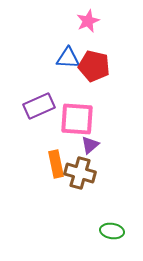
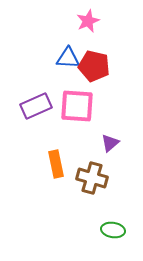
purple rectangle: moved 3 px left
pink square: moved 13 px up
purple triangle: moved 20 px right, 2 px up
brown cross: moved 12 px right, 5 px down
green ellipse: moved 1 px right, 1 px up
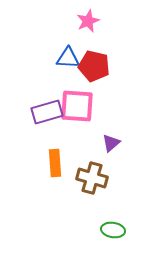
purple rectangle: moved 11 px right, 6 px down; rotated 8 degrees clockwise
purple triangle: moved 1 px right
orange rectangle: moved 1 px left, 1 px up; rotated 8 degrees clockwise
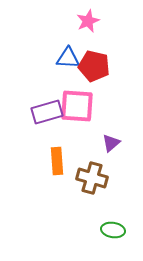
orange rectangle: moved 2 px right, 2 px up
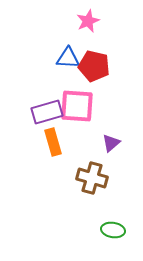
orange rectangle: moved 4 px left, 19 px up; rotated 12 degrees counterclockwise
